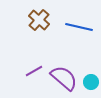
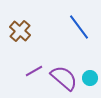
brown cross: moved 19 px left, 11 px down
blue line: rotated 40 degrees clockwise
cyan circle: moved 1 px left, 4 px up
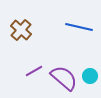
blue line: rotated 40 degrees counterclockwise
brown cross: moved 1 px right, 1 px up
cyan circle: moved 2 px up
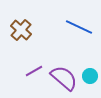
blue line: rotated 12 degrees clockwise
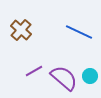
blue line: moved 5 px down
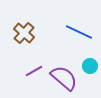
brown cross: moved 3 px right, 3 px down
cyan circle: moved 10 px up
